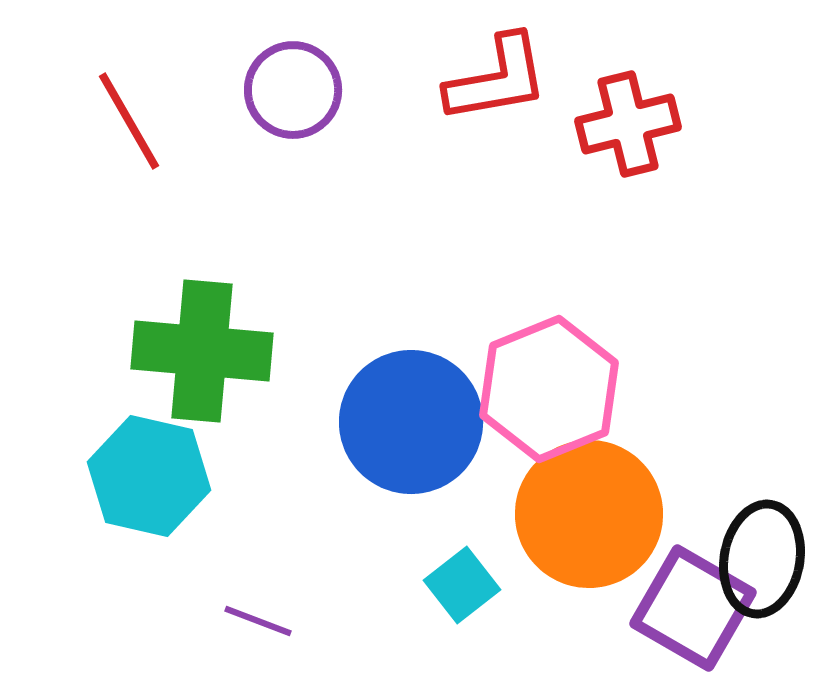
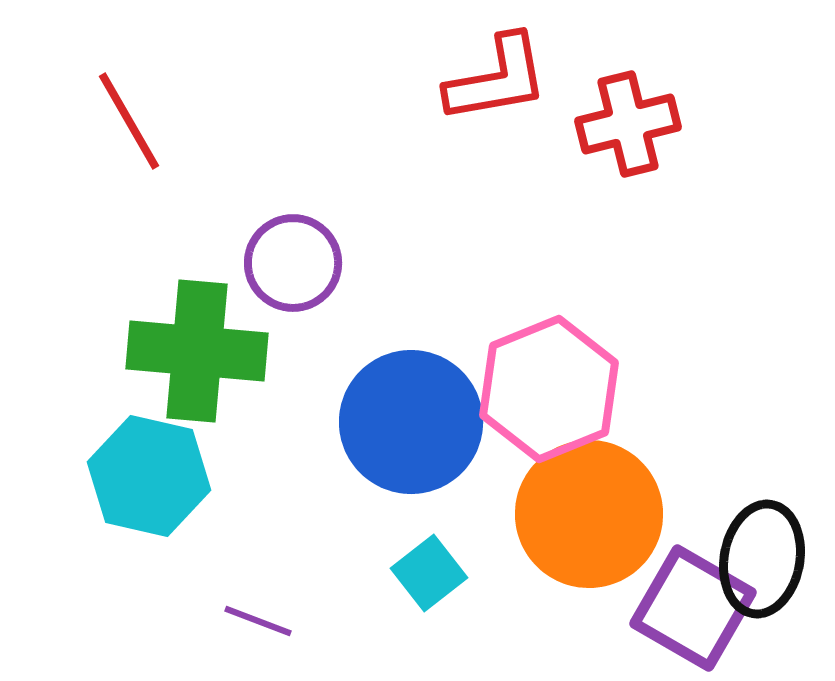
purple circle: moved 173 px down
green cross: moved 5 px left
cyan square: moved 33 px left, 12 px up
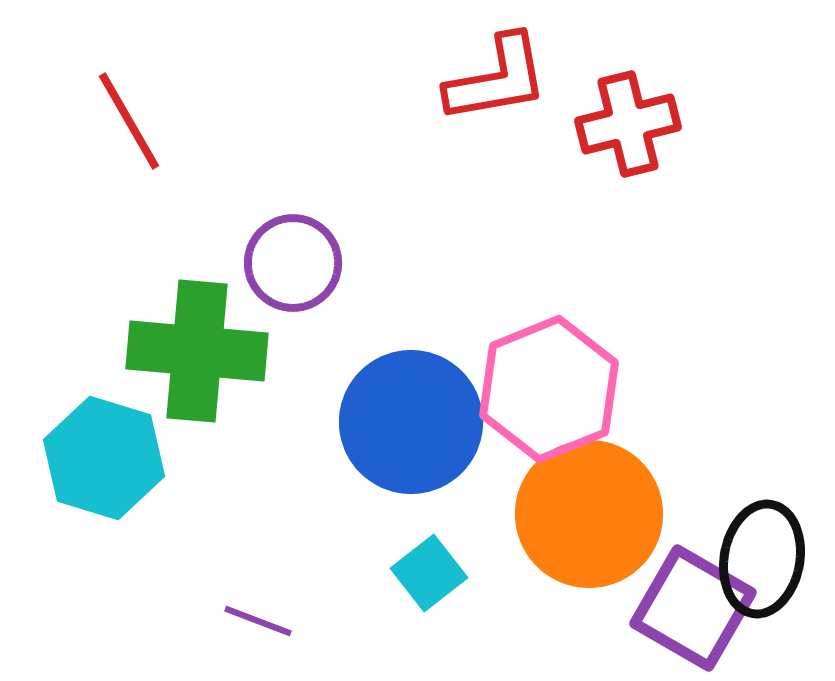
cyan hexagon: moved 45 px left, 18 px up; rotated 4 degrees clockwise
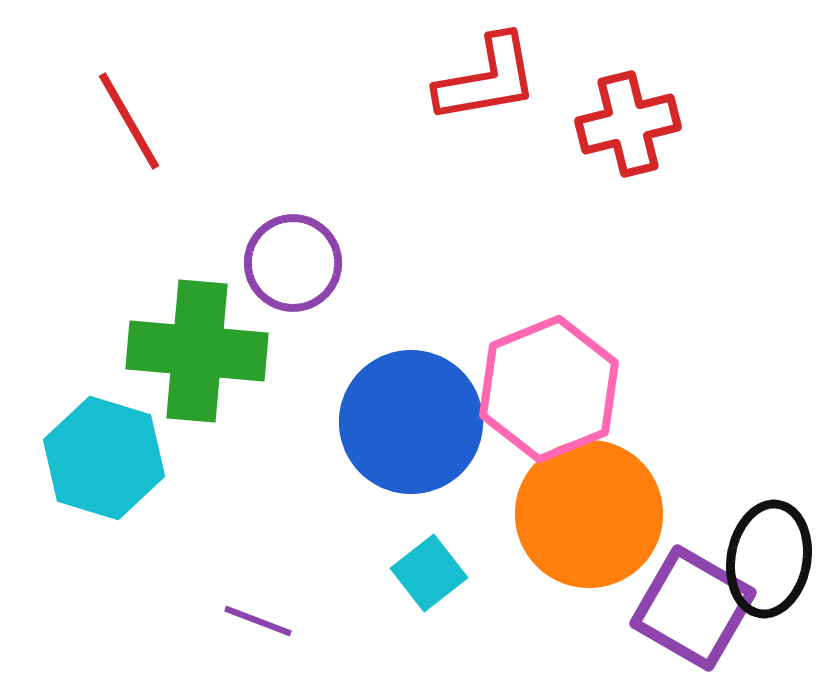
red L-shape: moved 10 px left
black ellipse: moved 7 px right
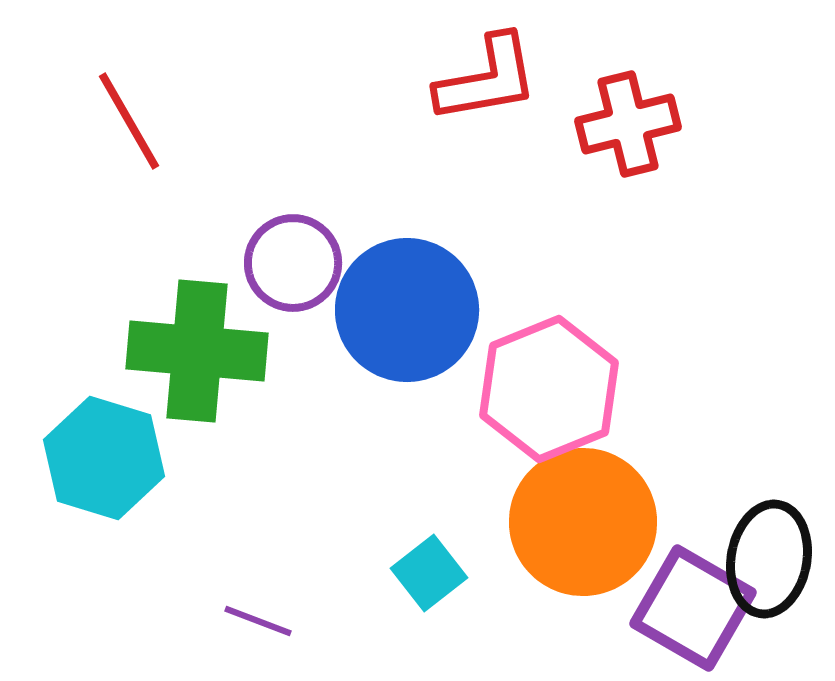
blue circle: moved 4 px left, 112 px up
orange circle: moved 6 px left, 8 px down
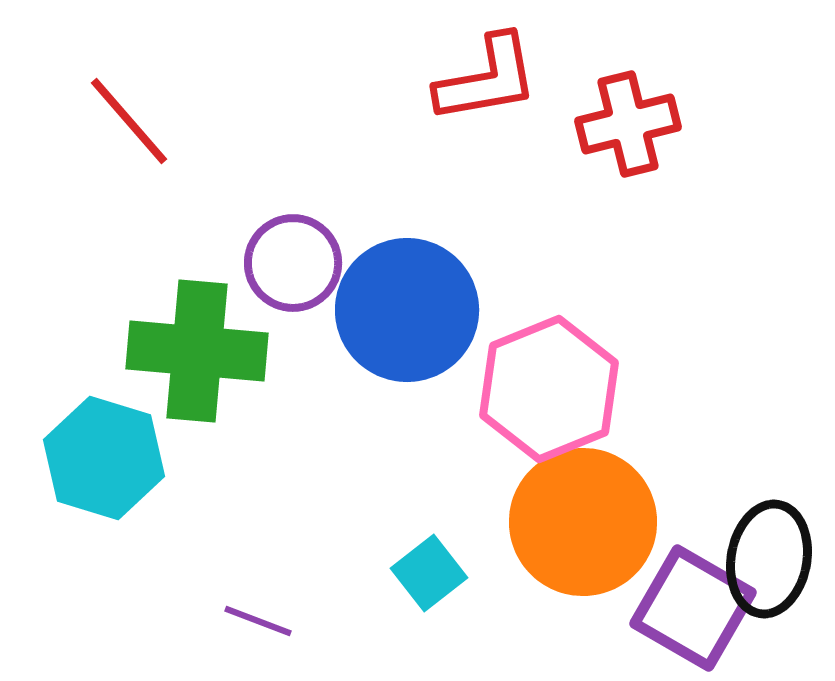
red line: rotated 11 degrees counterclockwise
